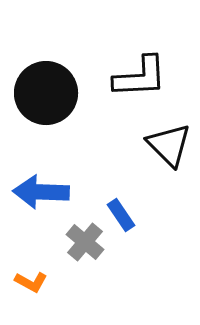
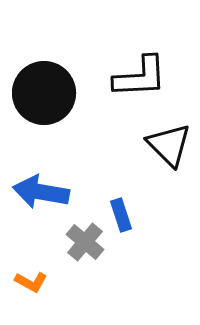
black circle: moved 2 px left
blue arrow: rotated 8 degrees clockwise
blue rectangle: rotated 16 degrees clockwise
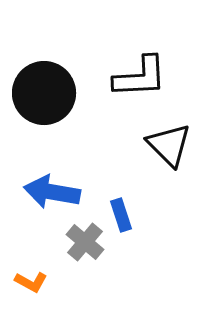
blue arrow: moved 11 px right
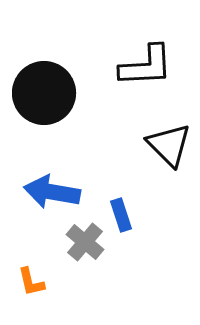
black L-shape: moved 6 px right, 11 px up
orange L-shape: rotated 48 degrees clockwise
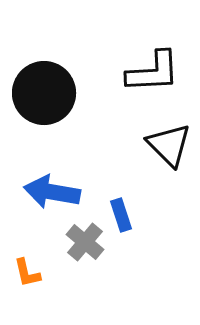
black L-shape: moved 7 px right, 6 px down
orange L-shape: moved 4 px left, 9 px up
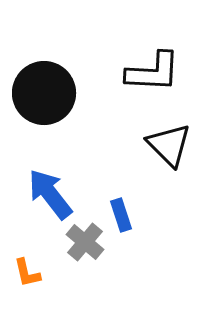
black L-shape: rotated 6 degrees clockwise
blue arrow: moved 2 px left, 2 px down; rotated 42 degrees clockwise
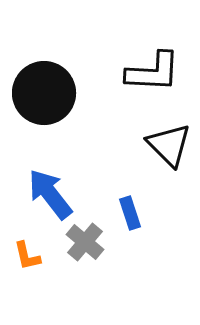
blue rectangle: moved 9 px right, 2 px up
orange L-shape: moved 17 px up
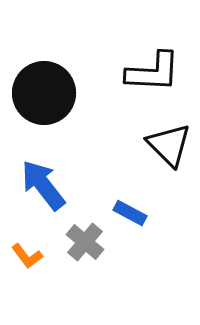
blue arrow: moved 7 px left, 9 px up
blue rectangle: rotated 44 degrees counterclockwise
orange L-shape: rotated 24 degrees counterclockwise
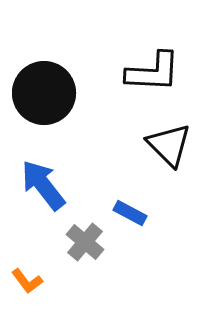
orange L-shape: moved 25 px down
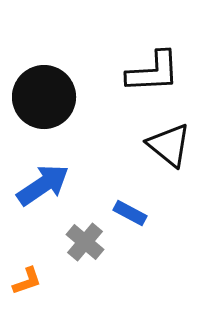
black L-shape: rotated 6 degrees counterclockwise
black circle: moved 4 px down
black triangle: rotated 6 degrees counterclockwise
blue arrow: rotated 94 degrees clockwise
orange L-shape: rotated 72 degrees counterclockwise
